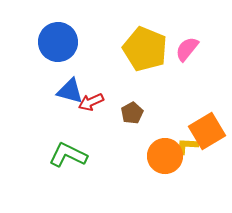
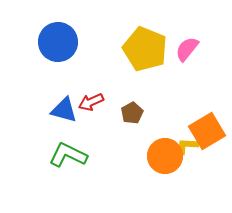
blue triangle: moved 6 px left, 19 px down
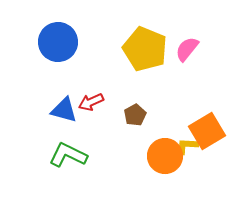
brown pentagon: moved 3 px right, 2 px down
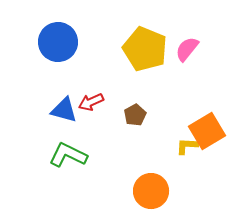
orange circle: moved 14 px left, 35 px down
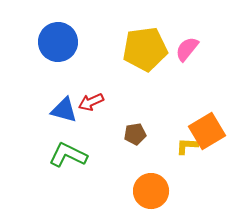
yellow pentagon: rotated 30 degrees counterclockwise
brown pentagon: moved 19 px down; rotated 20 degrees clockwise
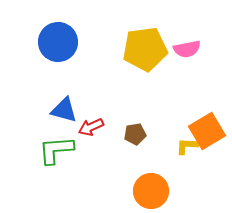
pink semicircle: rotated 140 degrees counterclockwise
red arrow: moved 25 px down
green L-shape: moved 12 px left, 5 px up; rotated 30 degrees counterclockwise
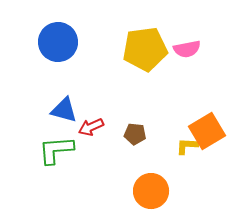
brown pentagon: rotated 15 degrees clockwise
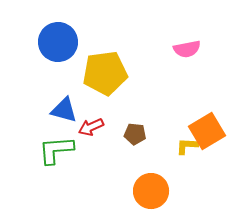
yellow pentagon: moved 40 px left, 24 px down
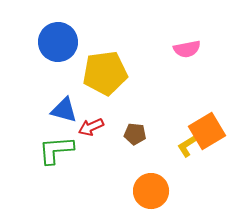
yellow L-shape: rotated 35 degrees counterclockwise
